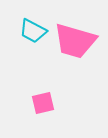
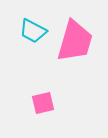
pink trapezoid: rotated 90 degrees counterclockwise
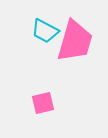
cyan trapezoid: moved 12 px right
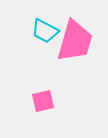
pink square: moved 2 px up
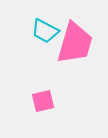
pink trapezoid: moved 2 px down
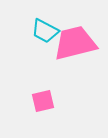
pink trapezoid: rotated 120 degrees counterclockwise
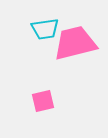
cyan trapezoid: moved 2 px up; rotated 36 degrees counterclockwise
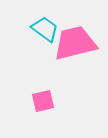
cyan trapezoid: rotated 136 degrees counterclockwise
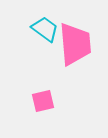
pink trapezoid: moved 1 px down; rotated 99 degrees clockwise
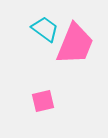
pink trapezoid: rotated 27 degrees clockwise
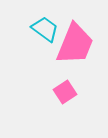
pink square: moved 22 px right, 9 px up; rotated 20 degrees counterclockwise
